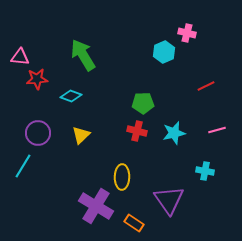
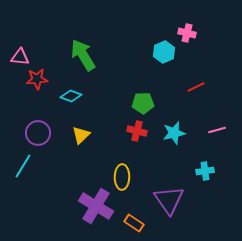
red line: moved 10 px left, 1 px down
cyan cross: rotated 18 degrees counterclockwise
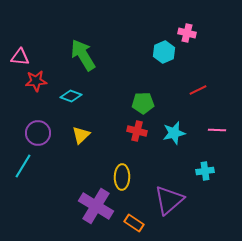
red star: moved 1 px left, 2 px down
red line: moved 2 px right, 3 px down
pink line: rotated 18 degrees clockwise
purple triangle: rotated 24 degrees clockwise
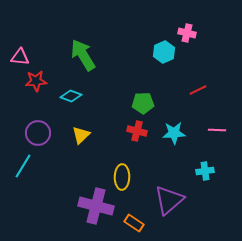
cyan star: rotated 10 degrees clockwise
purple cross: rotated 16 degrees counterclockwise
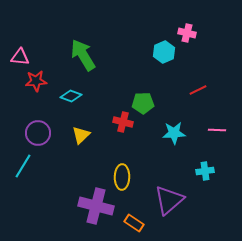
red cross: moved 14 px left, 9 px up
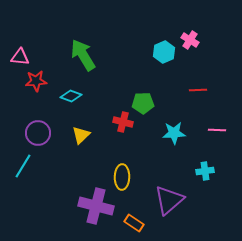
pink cross: moved 3 px right, 7 px down; rotated 18 degrees clockwise
red line: rotated 24 degrees clockwise
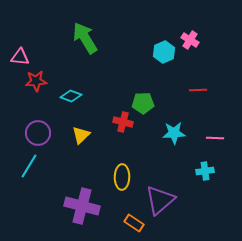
green arrow: moved 2 px right, 17 px up
pink line: moved 2 px left, 8 px down
cyan line: moved 6 px right
purple triangle: moved 9 px left
purple cross: moved 14 px left
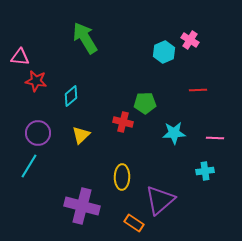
red star: rotated 15 degrees clockwise
cyan diamond: rotated 60 degrees counterclockwise
green pentagon: moved 2 px right
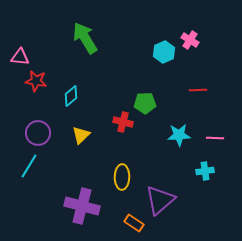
cyan star: moved 5 px right, 2 px down
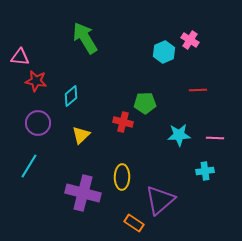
purple circle: moved 10 px up
purple cross: moved 1 px right, 13 px up
